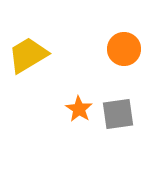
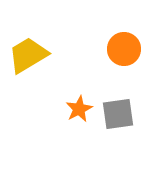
orange star: rotated 12 degrees clockwise
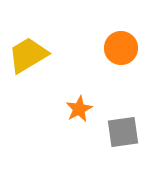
orange circle: moved 3 px left, 1 px up
gray square: moved 5 px right, 18 px down
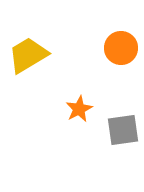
gray square: moved 2 px up
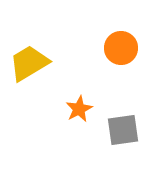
yellow trapezoid: moved 1 px right, 8 px down
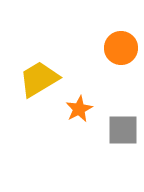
yellow trapezoid: moved 10 px right, 16 px down
gray square: rotated 8 degrees clockwise
